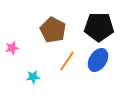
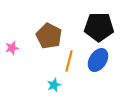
brown pentagon: moved 4 px left, 6 px down
orange line: moved 2 px right; rotated 20 degrees counterclockwise
cyan star: moved 21 px right, 8 px down; rotated 16 degrees counterclockwise
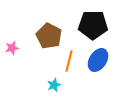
black pentagon: moved 6 px left, 2 px up
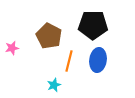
blue ellipse: rotated 25 degrees counterclockwise
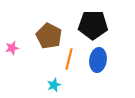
orange line: moved 2 px up
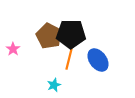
black pentagon: moved 22 px left, 9 px down
pink star: moved 1 px right, 1 px down; rotated 24 degrees counterclockwise
blue ellipse: rotated 45 degrees counterclockwise
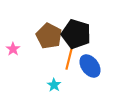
black pentagon: moved 5 px right; rotated 16 degrees clockwise
blue ellipse: moved 8 px left, 6 px down
cyan star: rotated 16 degrees counterclockwise
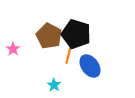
orange line: moved 6 px up
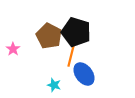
black pentagon: moved 2 px up
orange line: moved 2 px right, 3 px down
blue ellipse: moved 6 px left, 8 px down
cyan star: rotated 16 degrees counterclockwise
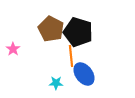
black pentagon: moved 2 px right
brown pentagon: moved 2 px right, 7 px up
orange line: rotated 20 degrees counterclockwise
cyan star: moved 2 px right, 2 px up; rotated 16 degrees counterclockwise
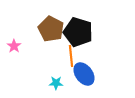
pink star: moved 1 px right, 3 px up
